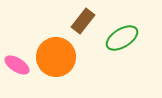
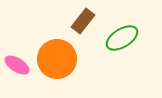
orange circle: moved 1 px right, 2 px down
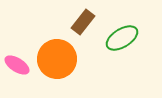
brown rectangle: moved 1 px down
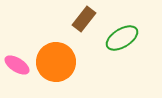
brown rectangle: moved 1 px right, 3 px up
orange circle: moved 1 px left, 3 px down
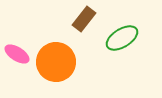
pink ellipse: moved 11 px up
